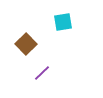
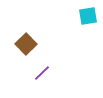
cyan square: moved 25 px right, 6 px up
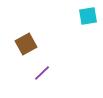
brown square: rotated 15 degrees clockwise
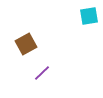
cyan square: moved 1 px right
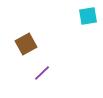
cyan square: moved 1 px left
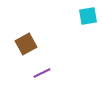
purple line: rotated 18 degrees clockwise
